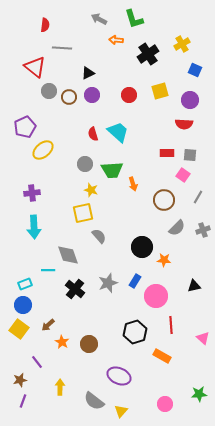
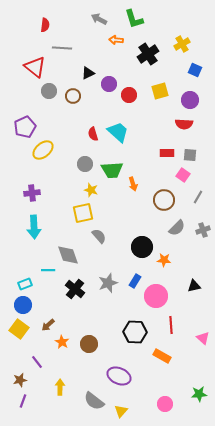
purple circle at (92, 95): moved 17 px right, 11 px up
brown circle at (69, 97): moved 4 px right, 1 px up
black hexagon at (135, 332): rotated 20 degrees clockwise
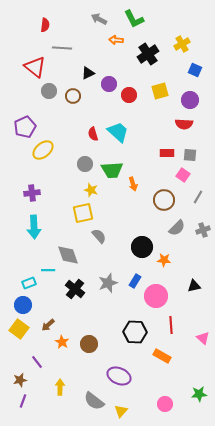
green L-shape at (134, 19): rotated 10 degrees counterclockwise
cyan rectangle at (25, 284): moved 4 px right, 1 px up
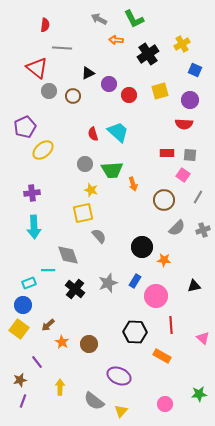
red triangle at (35, 67): moved 2 px right, 1 px down
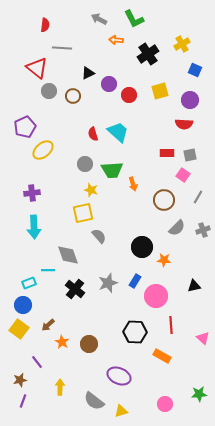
gray square at (190, 155): rotated 16 degrees counterclockwise
yellow triangle at (121, 411): rotated 32 degrees clockwise
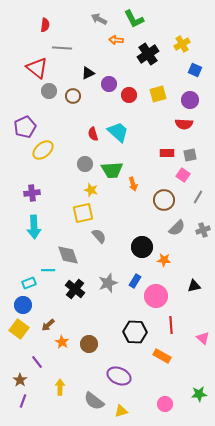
yellow square at (160, 91): moved 2 px left, 3 px down
brown star at (20, 380): rotated 24 degrees counterclockwise
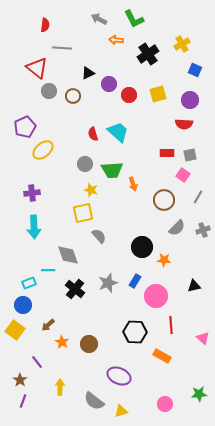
yellow square at (19, 329): moved 4 px left, 1 px down
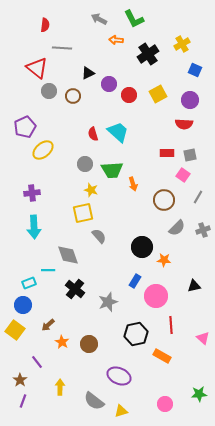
yellow square at (158, 94): rotated 12 degrees counterclockwise
gray star at (108, 283): moved 19 px down
black hexagon at (135, 332): moved 1 px right, 2 px down; rotated 15 degrees counterclockwise
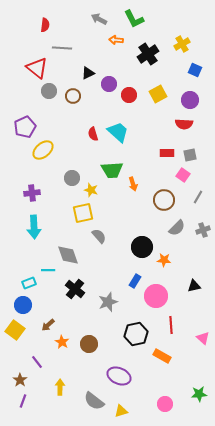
gray circle at (85, 164): moved 13 px left, 14 px down
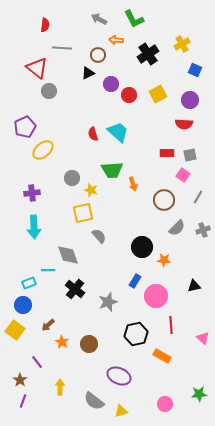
purple circle at (109, 84): moved 2 px right
brown circle at (73, 96): moved 25 px right, 41 px up
